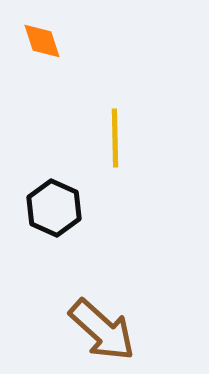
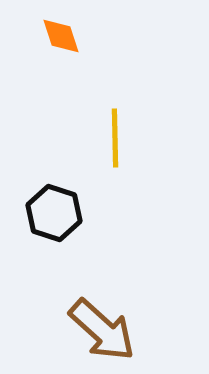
orange diamond: moved 19 px right, 5 px up
black hexagon: moved 5 px down; rotated 6 degrees counterclockwise
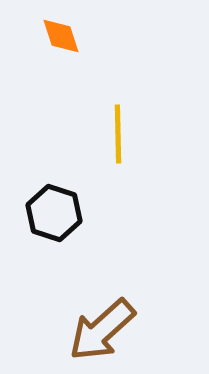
yellow line: moved 3 px right, 4 px up
brown arrow: rotated 96 degrees clockwise
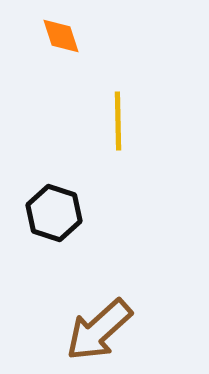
yellow line: moved 13 px up
brown arrow: moved 3 px left
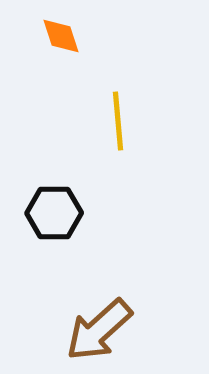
yellow line: rotated 4 degrees counterclockwise
black hexagon: rotated 18 degrees counterclockwise
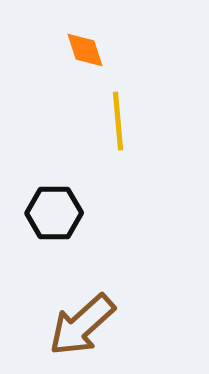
orange diamond: moved 24 px right, 14 px down
brown arrow: moved 17 px left, 5 px up
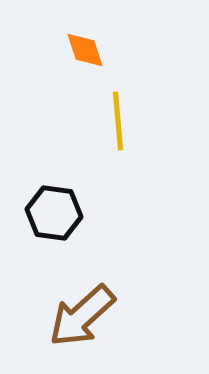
black hexagon: rotated 8 degrees clockwise
brown arrow: moved 9 px up
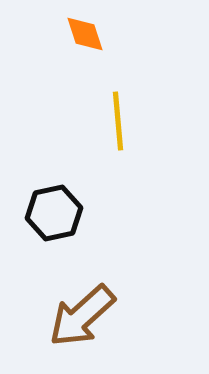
orange diamond: moved 16 px up
black hexagon: rotated 20 degrees counterclockwise
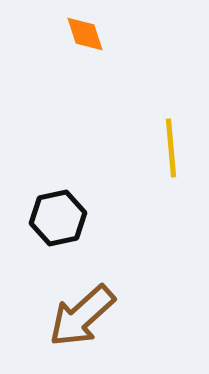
yellow line: moved 53 px right, 27 px down
black hexagon: moved 4 px right, 5 px down
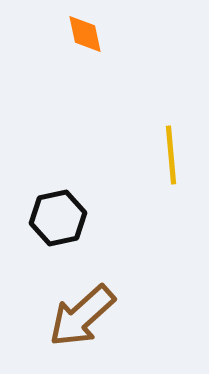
orange diamond: rotated 6 degrees clockwise
yellow line: moved 7 px down
